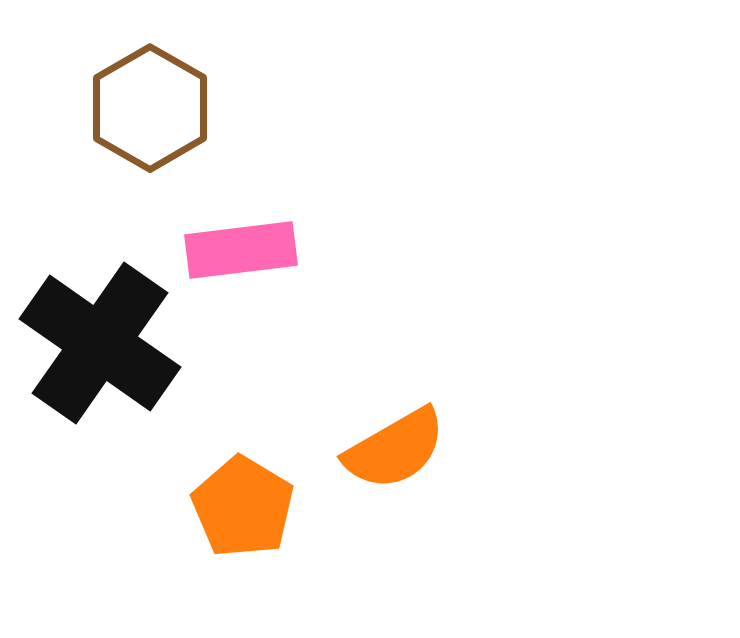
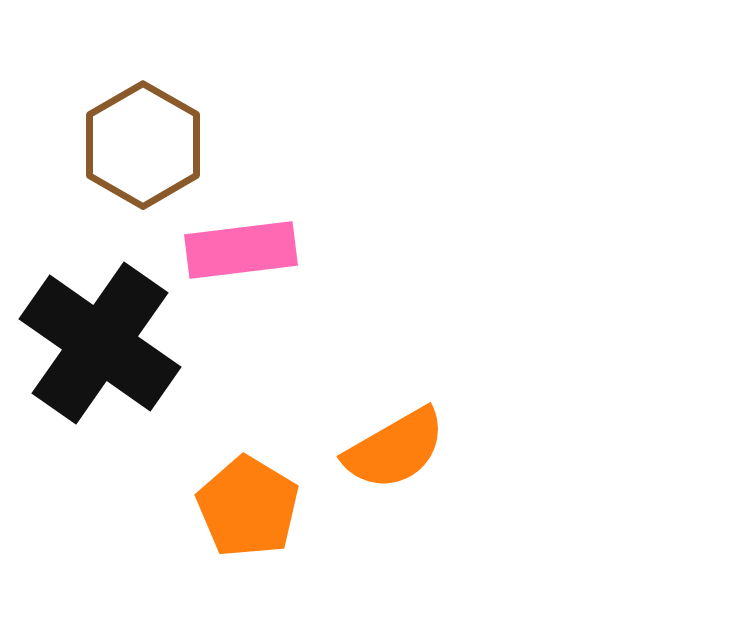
brown hexagon: moved 7 px left, 37 px down
orange pentagon: moved 5 px right
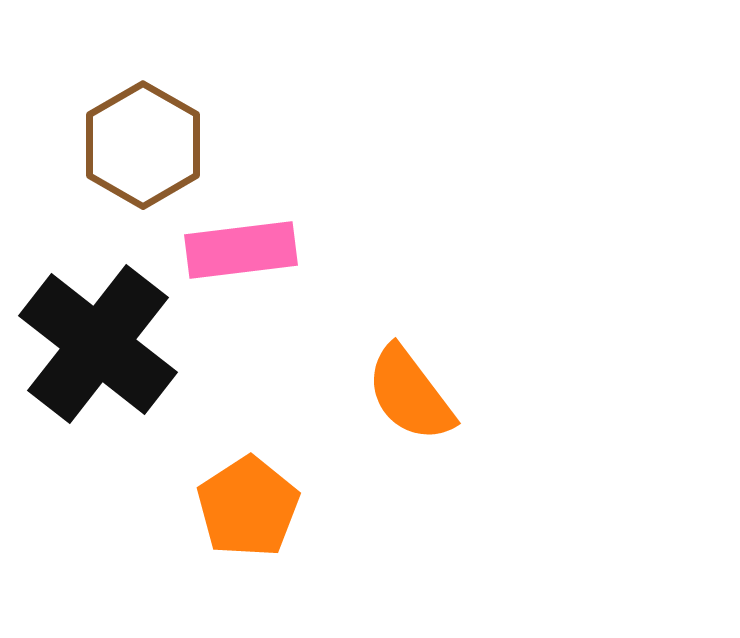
black cross: moved 2 px left, 1 px down; rotated 3 degrees clockwise
orange semicircle: moved 15 px right, 55 px up; rotated 83 degrees clockwise
orange pentagon: rotated 8 degrees clockwise
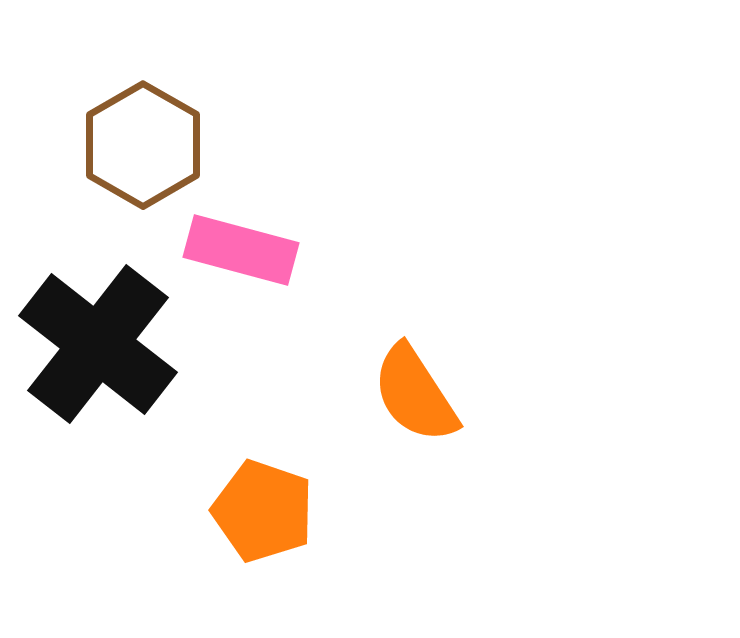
pink rectangle: rotated 22 degrees clockwise
orange semicircle: moved 5 px right; rotated 4 degrees clockwise
orange pentagon: moved 15 px right, 4 px down; rotated 20 degrees counterclockwise
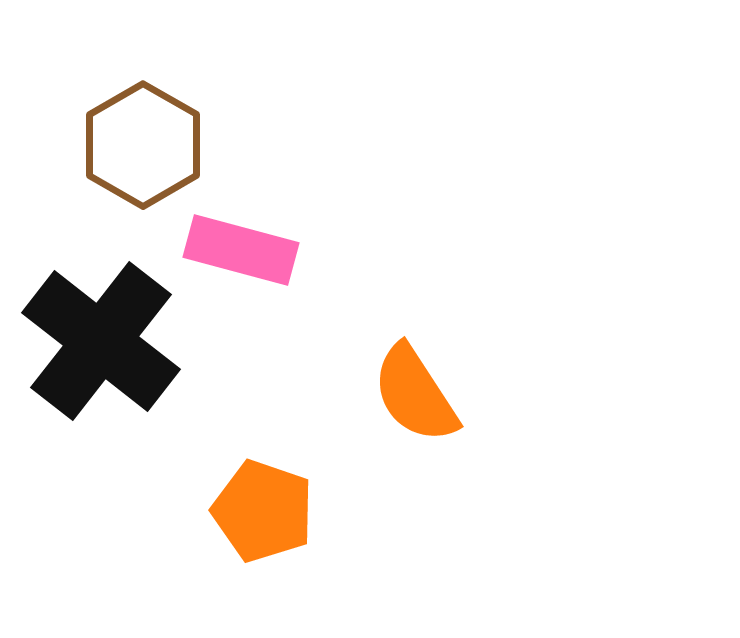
black cross: moved 3 px right, 3 px up
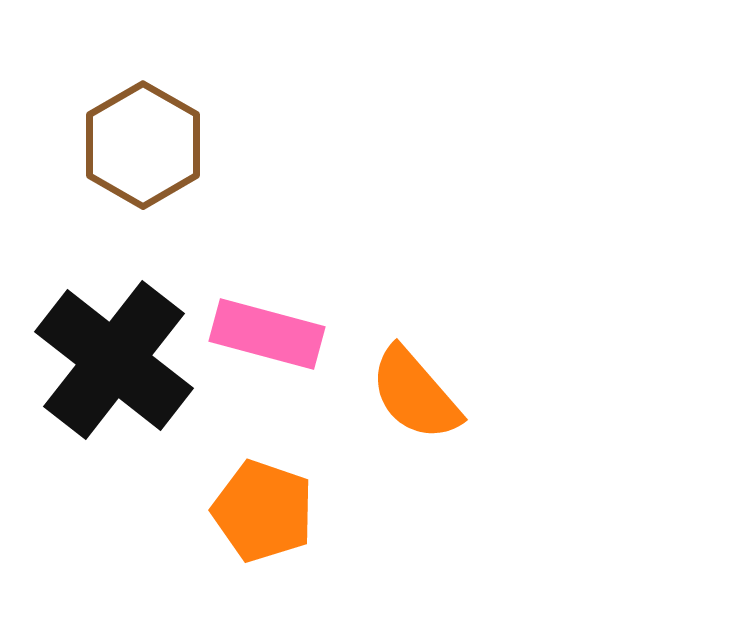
pink rectangle: moved 26 px right, 84 px down
black cross: moved 13 px right, 19 px down
orange semicircle: rotated 8 degrees counterclockwise
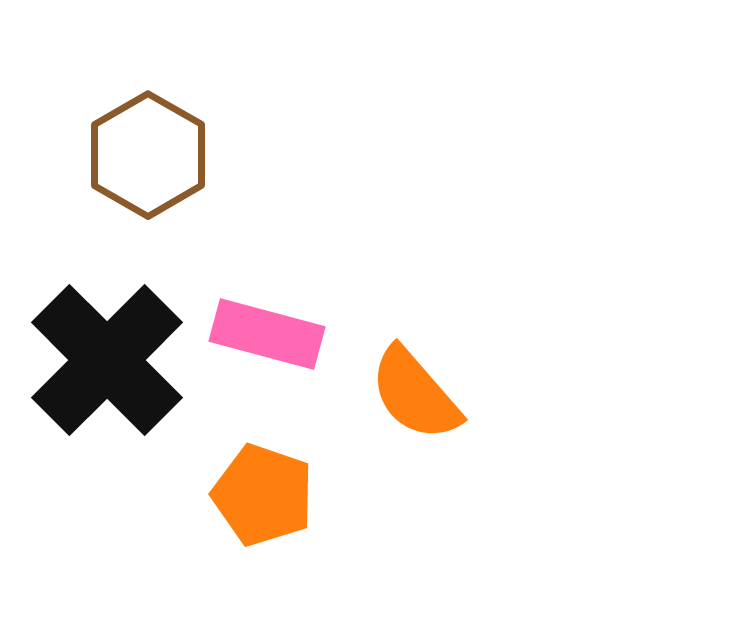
brown hexagon: moved 5 px right, 10 px down
black cross: moved 7 px left; rotated 7 degrees clockwise
orange pentagon: moved 16 px up
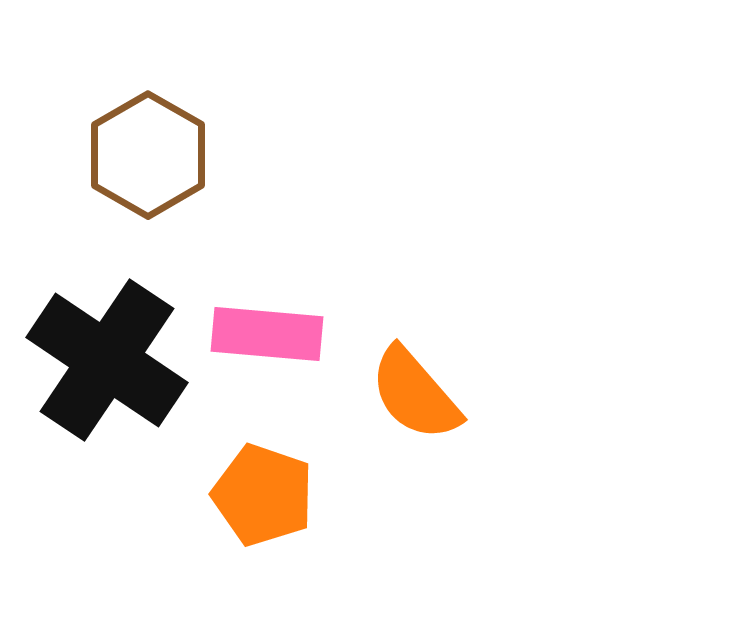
pink rectangle: rotated 10 degrees counterclockwise
black cross: rotated 11 degrees counterclockwise
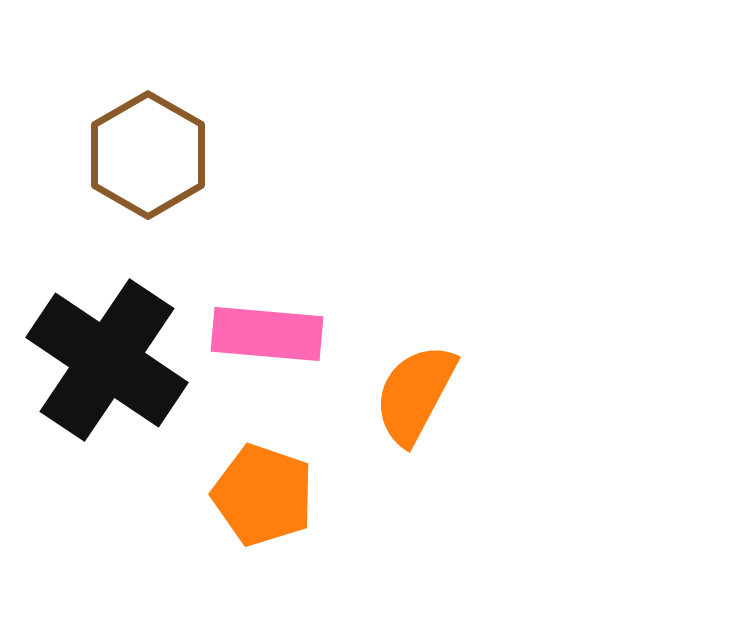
orange semicircle: rotated 69 degrees clockwise
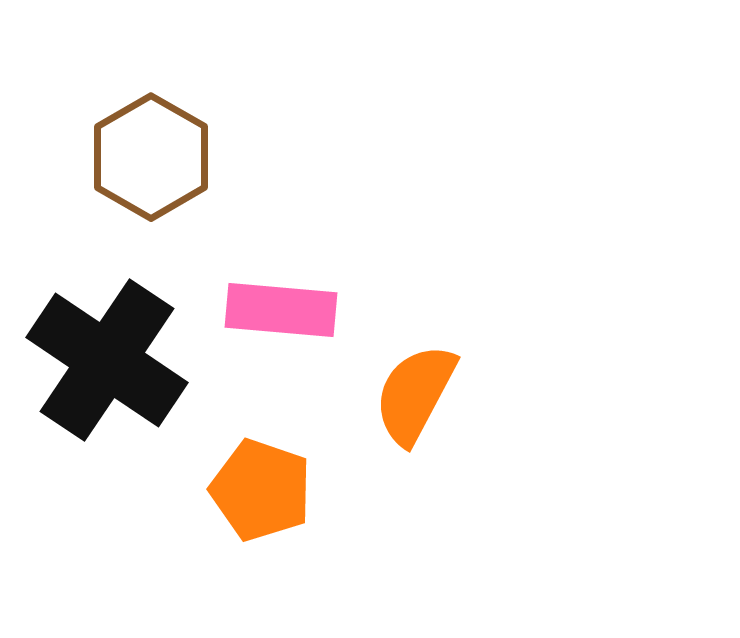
brown hexagon: moved 3 px right, 2 px down
pink rectangle: moved 14 px right, 24 px up
orange pentagon: moved 2 px left, 5 px up
